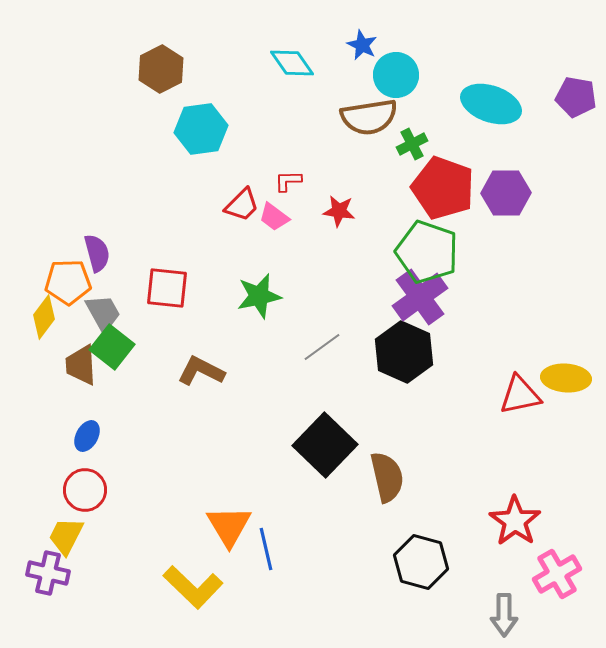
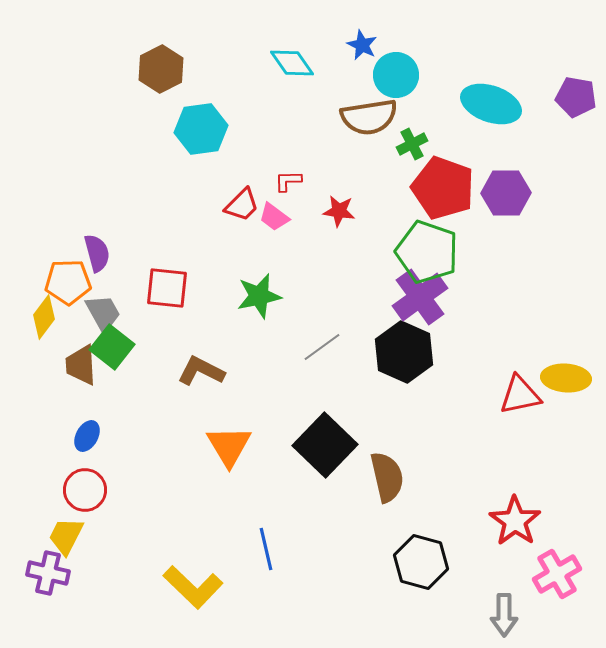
orange triangle at (229, 526): moved 80 px up
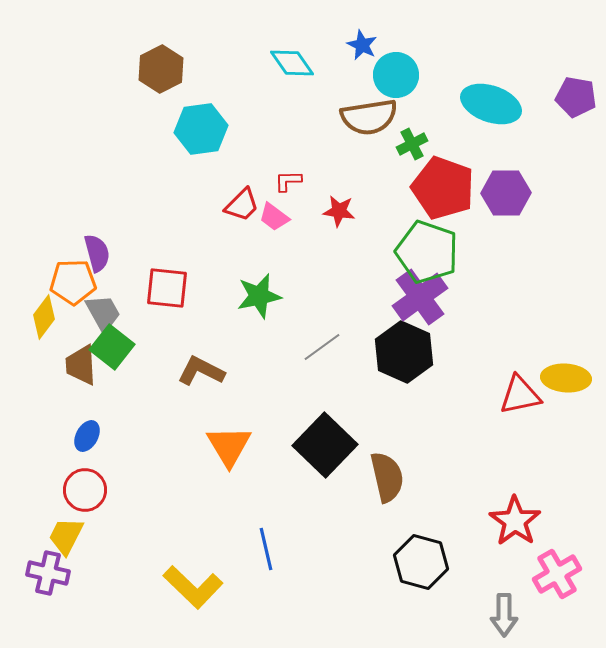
orange pentagon at (68, 282): moved 5 px right
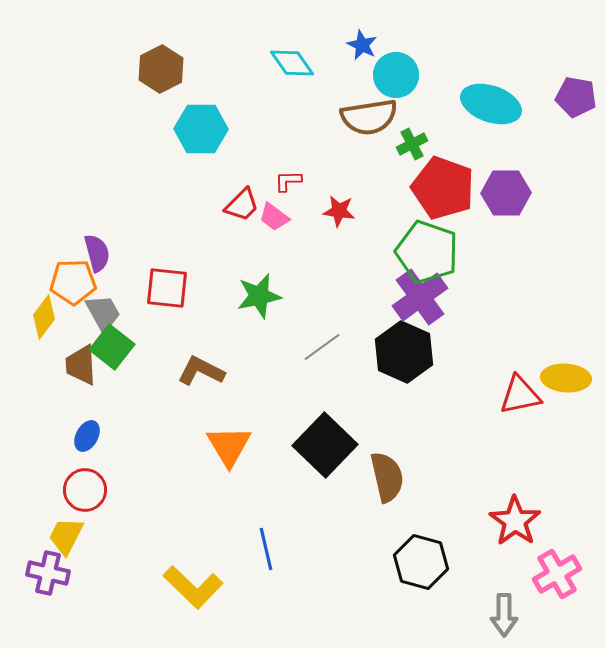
cyan hexagon at (201, 129): rotated 9 degrees clockwise
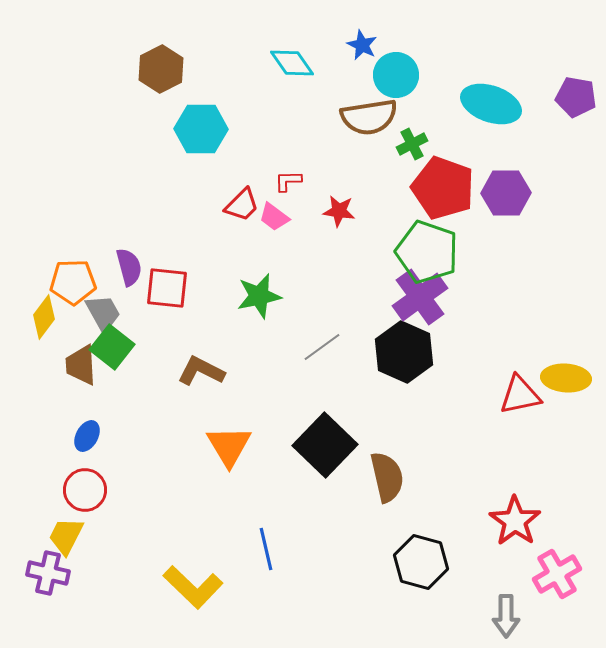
purple semicircle at (97, 253): moved 32 px right, 14 px down
gray arrow at (504, 615): moved 2 px right, 1 px down
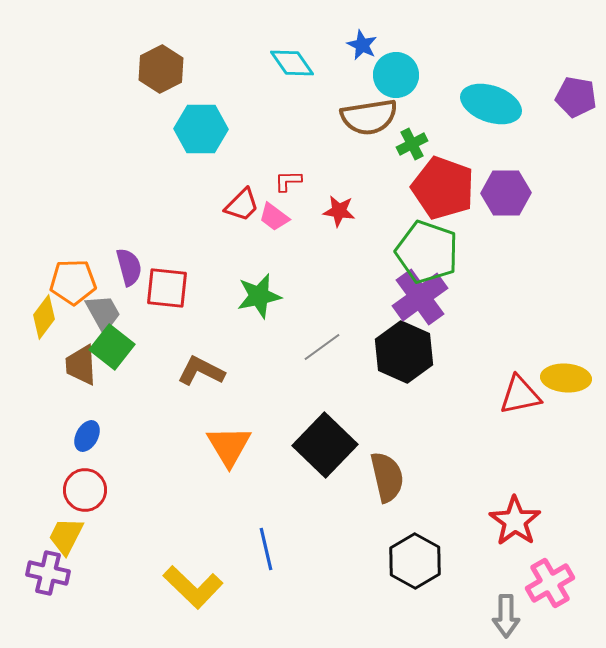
black hexagon at (421, 562): moved 6 px left, 1 px up; rotated 14 degrees clockwise
pink cross at (557, 574): moved 7 px left, 9 px down
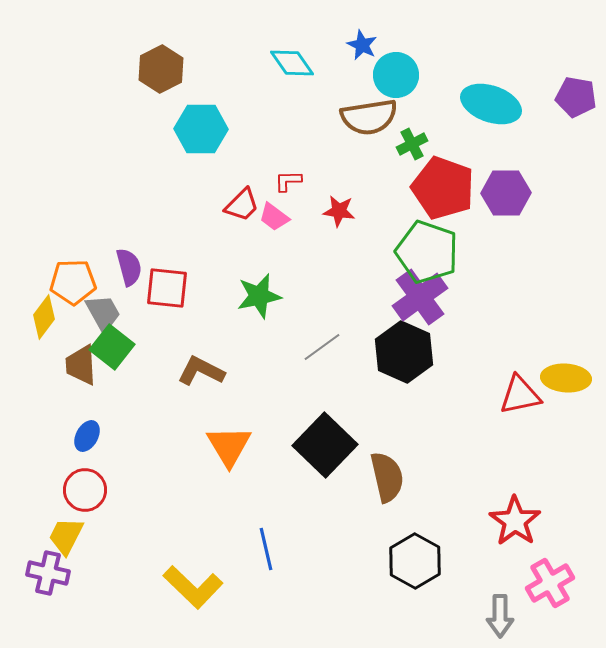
gray arrow at (506, 616): moved 6 px left
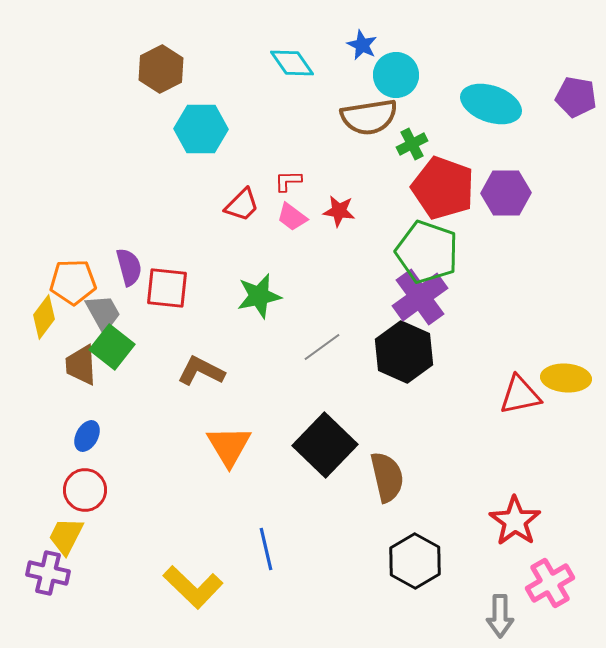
pink trapezoid at (274, 217): moved 18 px right
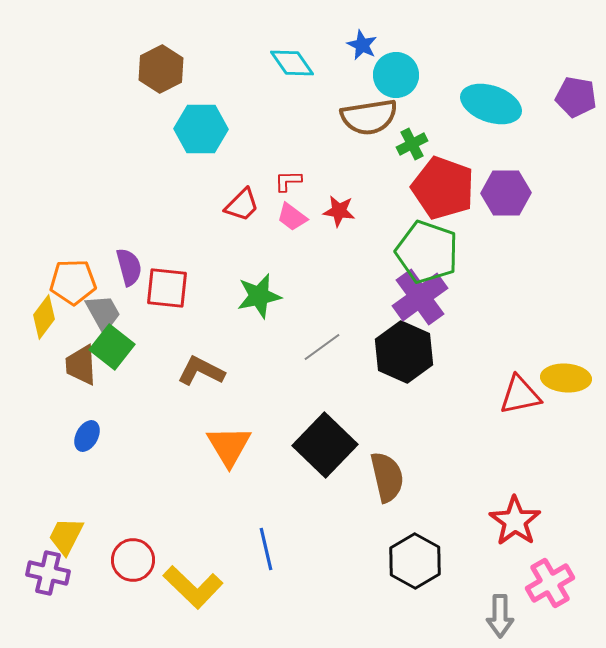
red circle at (85, 490): moved 48 px right, 70 px down
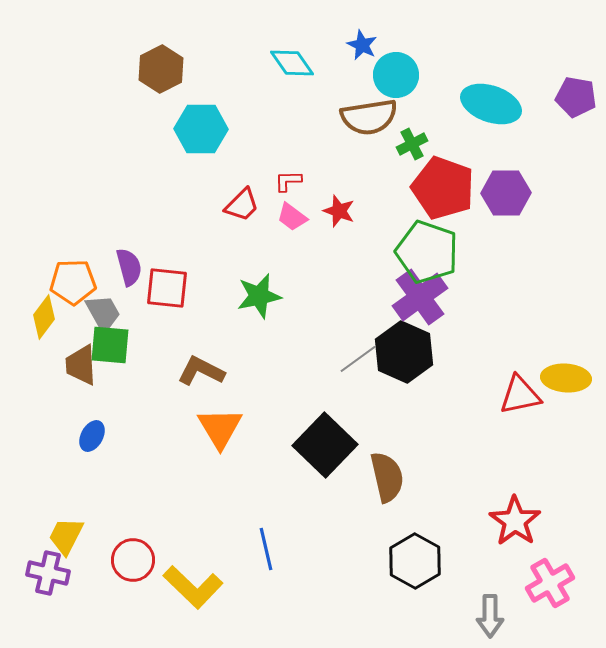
red star at (339, 211): rotated 12 degrees clockwise
green square at (112, 347): moved 2 px left, 2 px up; rotated 33 degrees counterclockwise
gray line at (322, 347): moved 36 px right, 12 px down
blue ellipse at (87, 436): moved 5 px right
orange triangle at (229, 446): moved 9 px left, 18 px up
gray arrow at (500, 616): moved 10 px left
